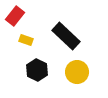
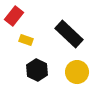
red rectangle: moved 1 px left
black rectangle: moved 3 px right, 2 px up
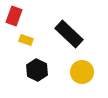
red rectangle: rotated 18 degrees counterclockwise
yellow circle: moved 5 px right
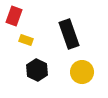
black rectangle: rotated 28 degrees clockwise
